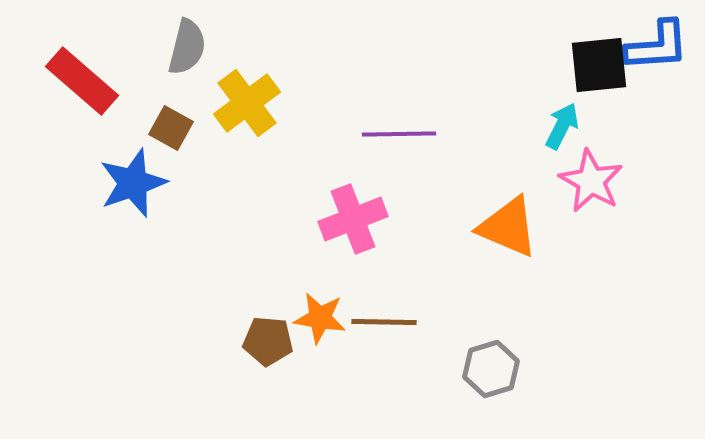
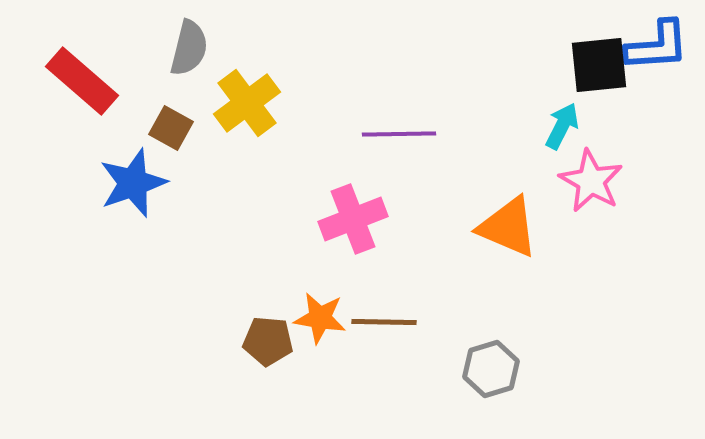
gray semicircle: moved 2 px right, 1 px down
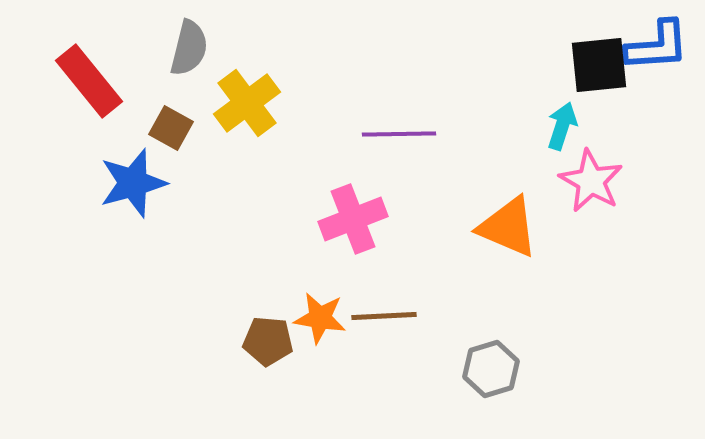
red rectangle: moved 7 px right; rotated 10 degrees clockwise
cyan arrow: rotated 9 degrees counterclockwise
blue star: rotated 4 degrees clockwise
brown line: moved 6 px up; rotated 4 degrees counterclockwise
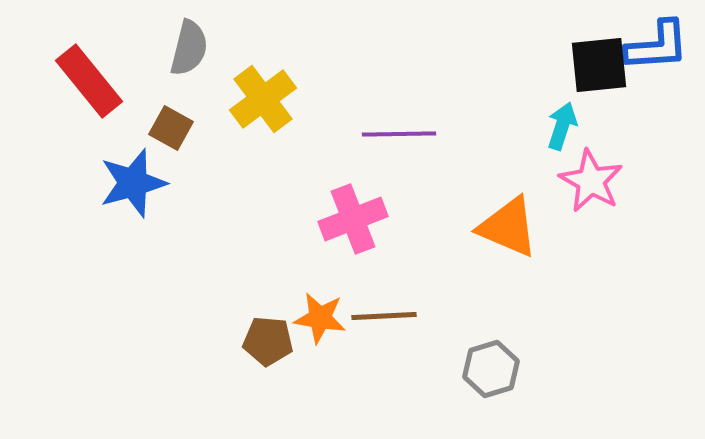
yellow cross: moved 16 px right, 4 px up
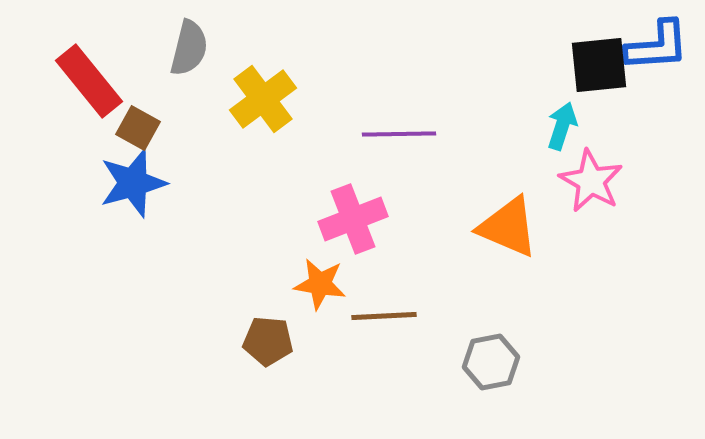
brown square: moved 33 px left
orange star: moved 34 px up
gray hexagon: moved 7 px up; rotated 6 degrees clockwise
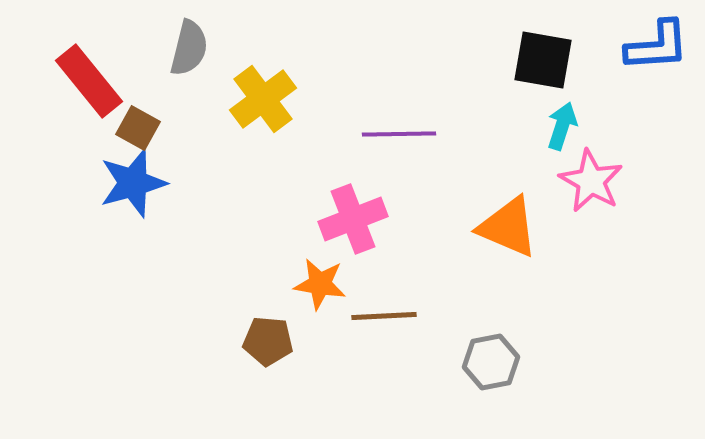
black square: moved 56 px left, 5 px up; rotated 16 degrees clockwise
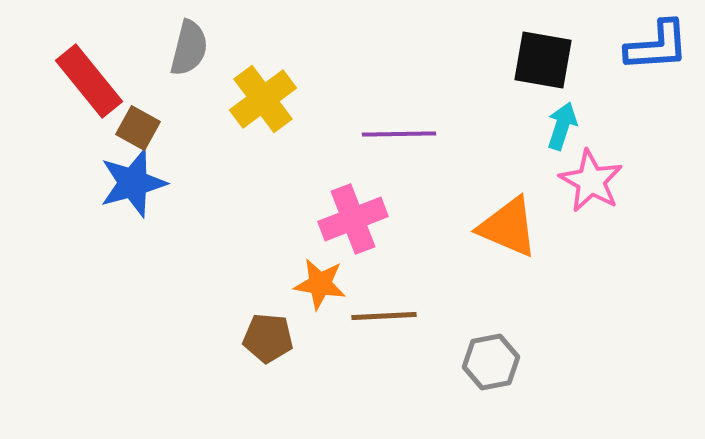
brown pentagon: moved 3 px up
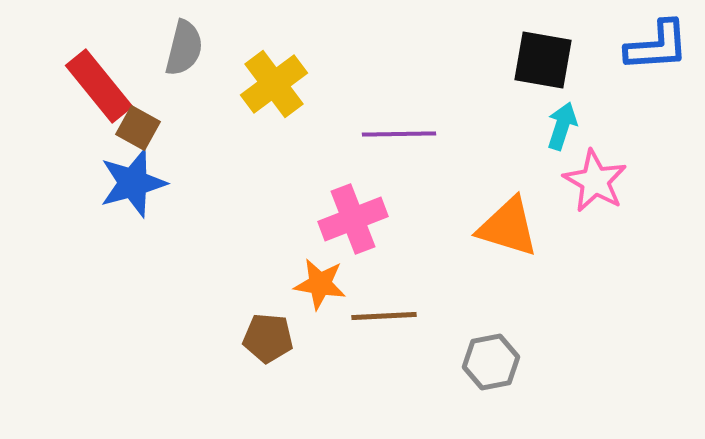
gray semicircle: moved 5 px left
red rectangle: moved 10 px right, 5 px down
yellow cross: moved 11 px right, 15 px up
pink star: moved 4 px right
orange triangle: rotated 6 degrees counterclockwise
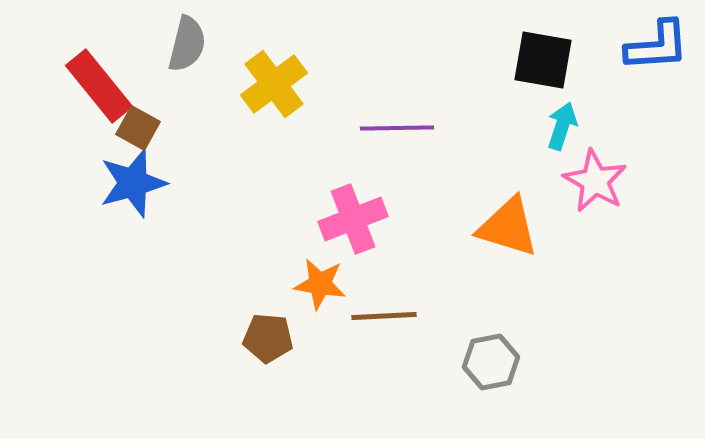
gray semicircle: moved 3 px right, 4 px up
purple line: moved 2 px left, 6 px up
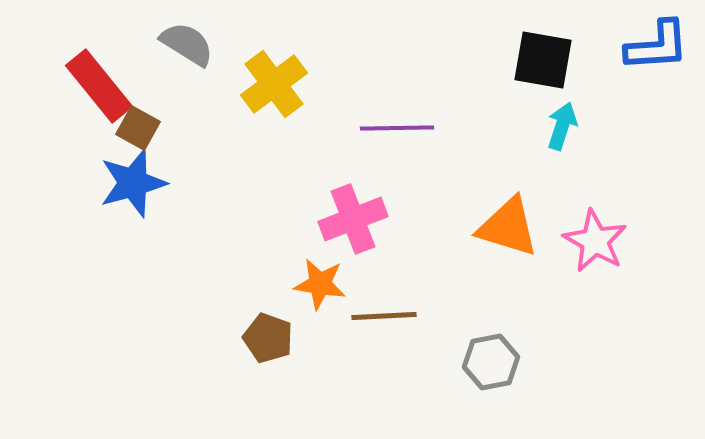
gray semicircle: rotated 72 degrees counterclockwise
pink star: moved 60 px down
brown pentagon: rotated 15 degrees clockwise
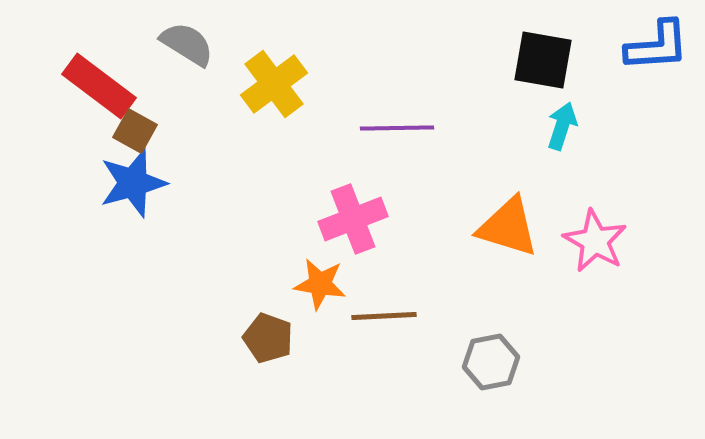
red rectangle: rotated 14 degrees counterclockwise
brown square: moved 3 px left, 3 px down
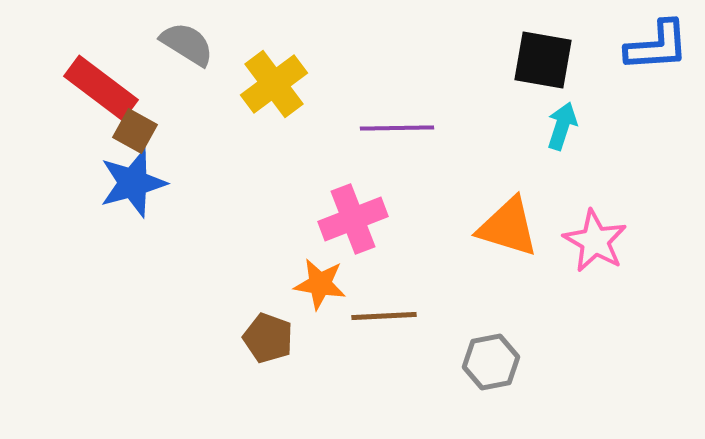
red rectangle: moved 2 px right, 2 px down
